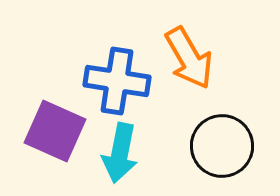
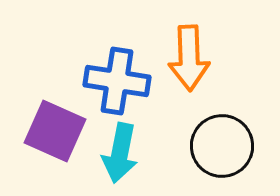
orange arrow: rotated 28 degrees clockwise
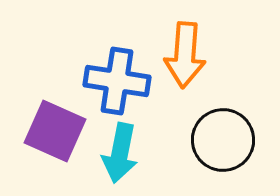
orange arrow: moved 4 px left, 3 px up; rotated 6 degrees clockwise
black circle: moved 1 px right, 6 px up
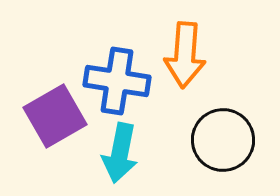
purple square: moved 15 px up; rotated 36 degrees clockwise
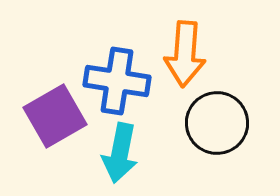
orange arrow: moved 1 px up
black circle: moved 6 px left, 17 px up
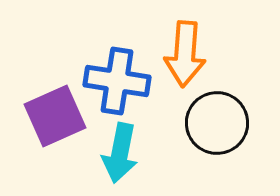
purple square: rotated 6 degrees clockwise
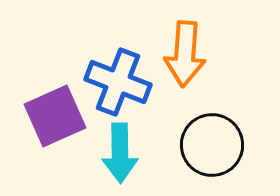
blue cross: moved 1 px right, 1 px down; rotated 12 degrees clockwise
black circle: moved 5 px left, 22 px down
cyan arrow: rotated 12 degrees counterclockwise
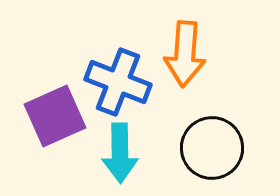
black circle: moved 3 px down
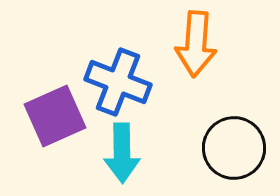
orange arrow: moved 11 px right, 10 px up
black circle: moved 22 px right
cyan arrow: moved 2 px right
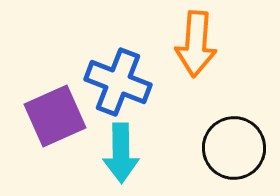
cyan arrow: moved 1 px left
